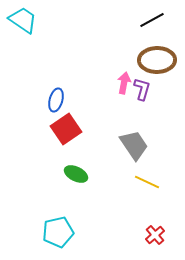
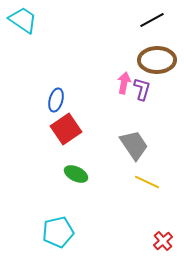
red cross: moved 8 px right, 6 px down
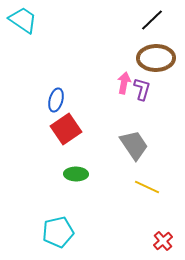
black line: rotated 15 degrees counterclockwise
brown ellipse: moved 1 px left, 2 px up
green ellipse: rotated 25 degrees counterclockwise
yellow line: moved 5 px down
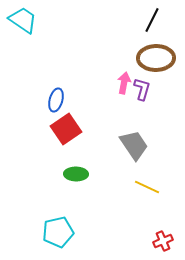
black line: rotated 20 degrees counterclockwise
red cross: rotated 18 degrees clockwise
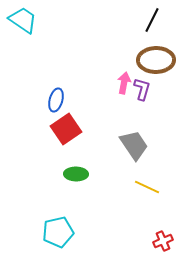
brown ellipse: moved 2 px down
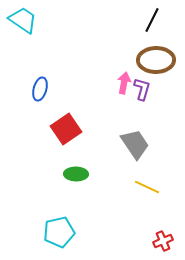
blue ellipse: moved 16 px left, 11 px up
gray trapezoid: moved 1 px right, 1 px up
cyan pentagon: moved 1 px right
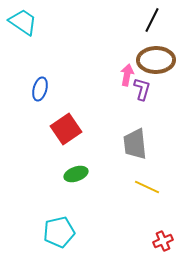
cyan trapezoid: moved 2 px down
pink arrow: moved 3 px right, 8 px up
gray trapezoid: rotated 152 degrees counterclockwise
green ellipse: rotated 20 degrees counterclockwise
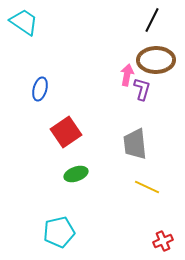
cyan trapezoid: moved 1 px right
red square: moved 3 px down
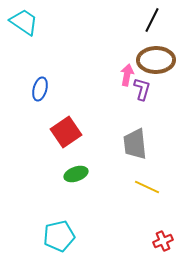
cyan pentagon: moved 4 px down
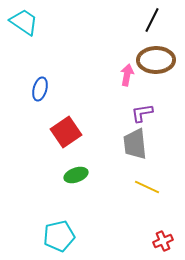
purple L-shape: moved 24 px down; rotated 115 degrees counterclockwise
green ellipse: moved 1 px down
